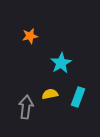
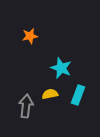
cyan star: moved 5 px down; rotated 20 degrees counterclockwise
cyan rectangle: moved 2 px up
gray arrow: moved 1 px up
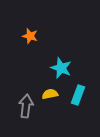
orange star: rotated 28 degrees clockwise
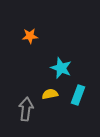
orange star: rotated 21 degrees counterclockwise
gray arrow: moved 3 px down
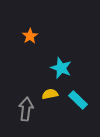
orange star: rotated 28 degrees counterclockwise
cyan rectangle: moved 5 px down; rotated 66 degrees counterclockwise
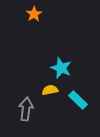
orange star: moved 4 px right, 22 px up
yellow semicircle: moved 4 px up
